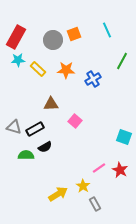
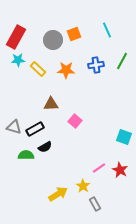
blue cross: moved 3 px right, 14 px up; rotated 21 degrees clockwise
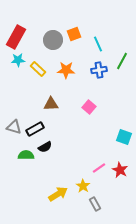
cyan line: moved 9 px left, 14 px down
blue cross: moved 3 px right, 5 px down
pink square: moved 14 px right, 14 px up
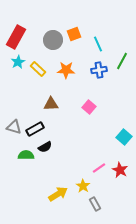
cyan star: moved 2 px down; rotated 24 degrees counterclockwise
cyan square: rotated 21 degrees clockwise
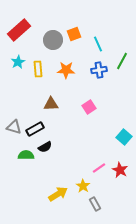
red rectangle: moved 3 px right, 7 px up; rotated 20 degrees clockwise
yellow rectangle: rotated 42 degrees clockwise
pink square: rotated 16 degrees clockwise
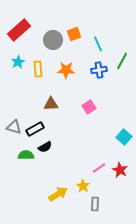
gray rectangle: rotated 32 degrees clockwise
